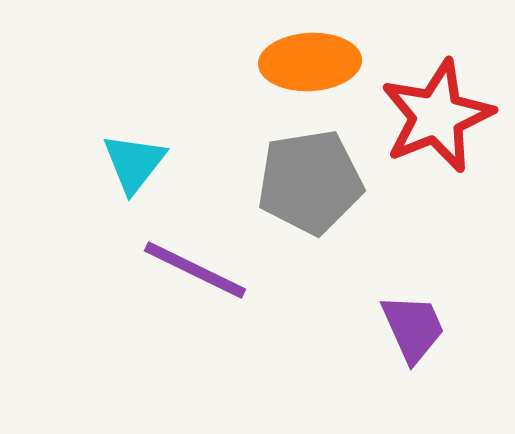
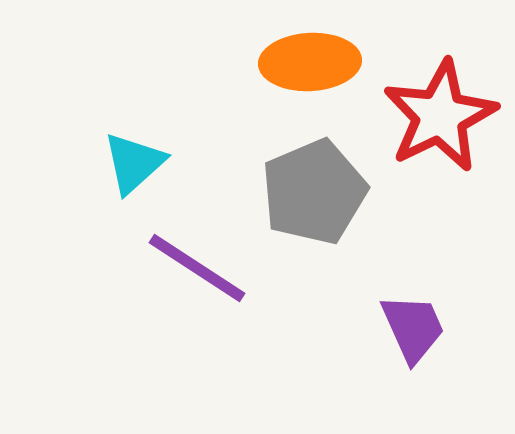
red star: moved 3 px right; rotated 4 degrees counterclockwise
cyan triangle: rotated 10 degrees clockwise
gray pentagon: moved 4 px right, 10 px down; rotated 14 degrees counterclockwise
purple line: moved 2 px right, 2 px up; rotated 7 degrees clockwise
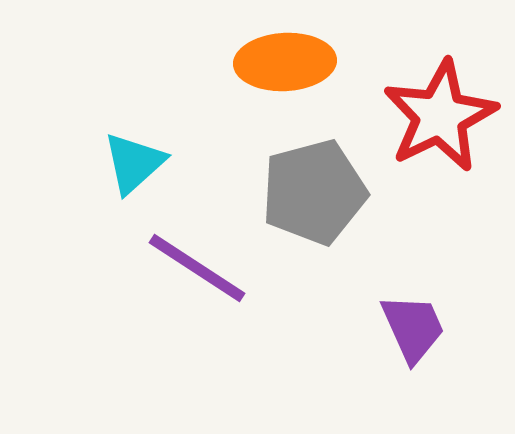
orange ellipse: moved 25 px left
gray pentagon: rotated 8 degrees clockwise
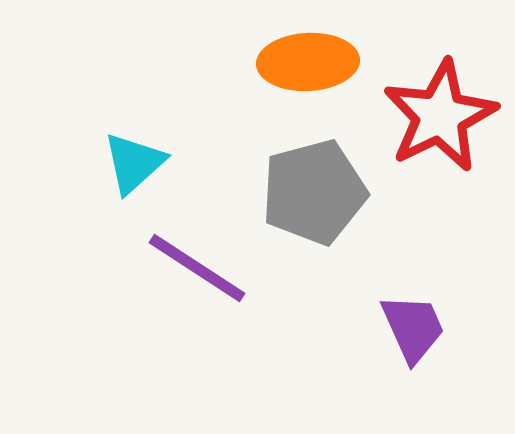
orange ellipse: moved 23 px right
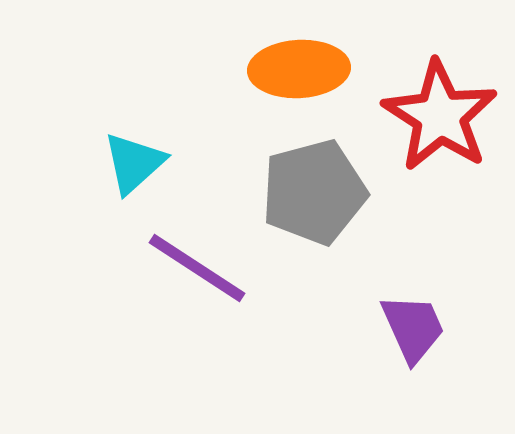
orange ellipse: moved 9 px left, 7 px down
red star: rotated 13 degrees counterclockwise
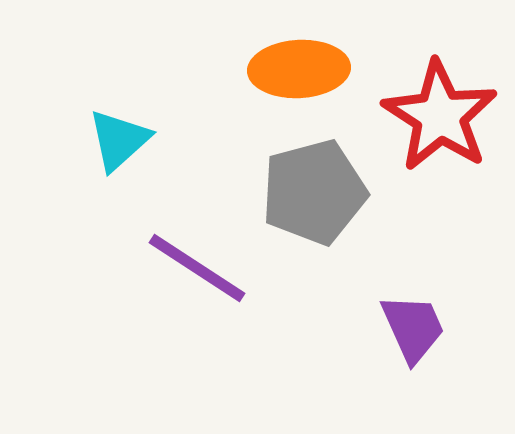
cyan triangle: moved 15 px left, 23 px up
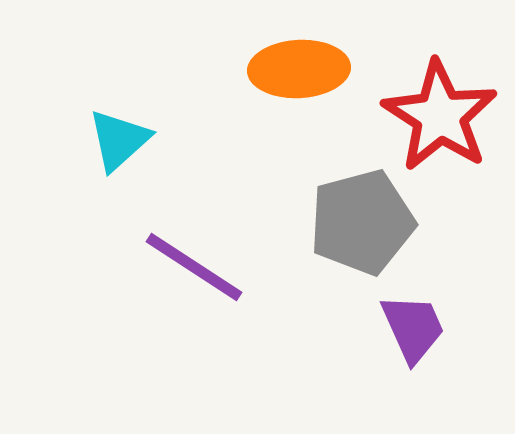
gray pentagon: moved 48 px right, 30 px down
purple line: moved 3 px left, 1 px up
